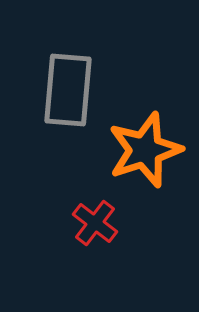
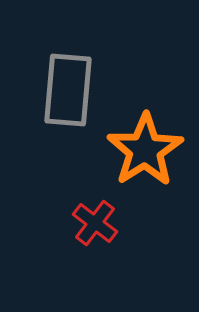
orange star: rotated 14 degrees counterclockwise
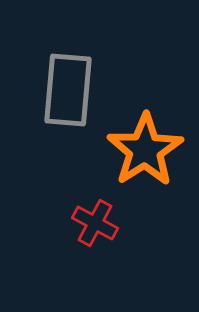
red cross: rotated 9 degrees counterclockwise
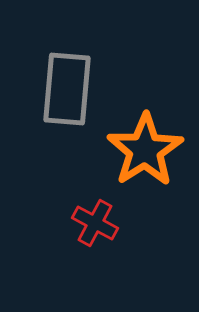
gray rectangle: moved 1 px left, 1 px up
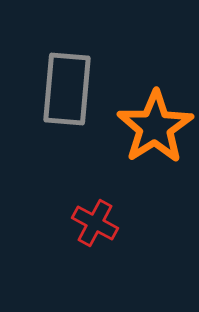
orange star: moved 10 px right, 23 px up
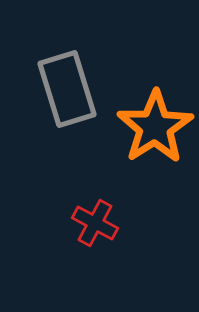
gray rectangle: rotated 22 degrees counterclockwise
